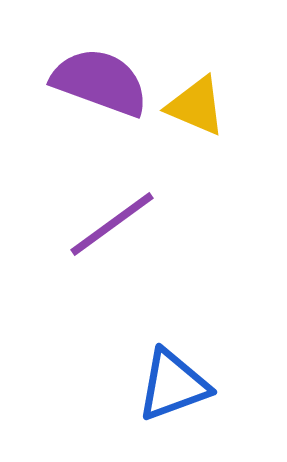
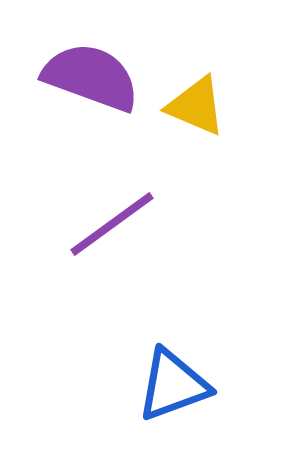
purple semicircle: moved 9 px left, 5 px up
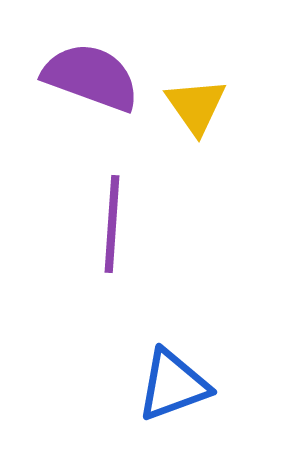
yellow triangle: rotated 32 degrees clockwise
purple line: rotated 50 degrees counterclockwise
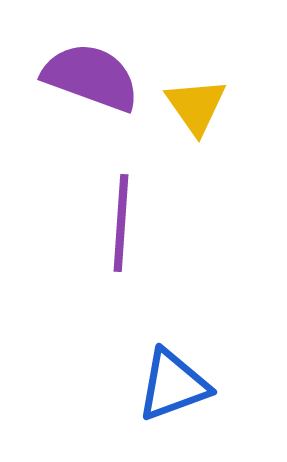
purple line: moved 9 px right, 1 px up
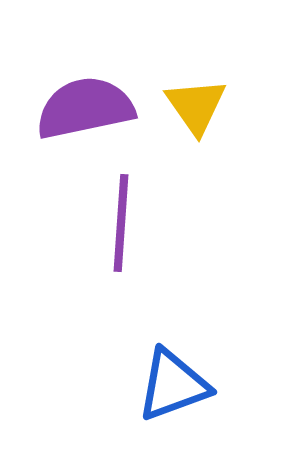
purple semicircle: moved 6 px left, 31 px down; rotated 32 degrees counterclockwise
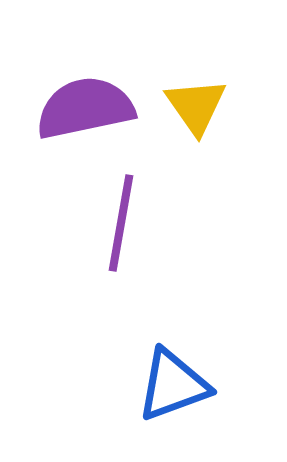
purple line: rotated 6 degrees clockwise
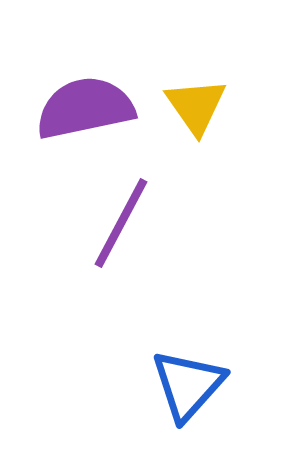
purple line: rotated 18 degrees clockwise
blue triangle: moved 15 px right; rotated 28 degrees counterclockwise
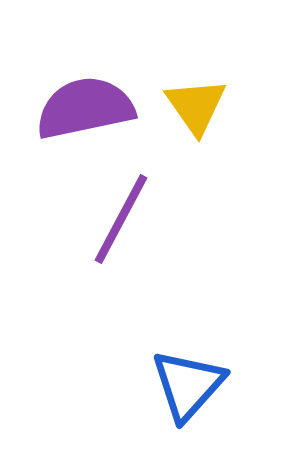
purple line: moved 4 px up
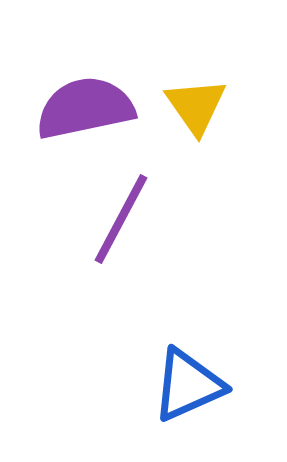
blue triangle: rotated 24 degrees clockwise
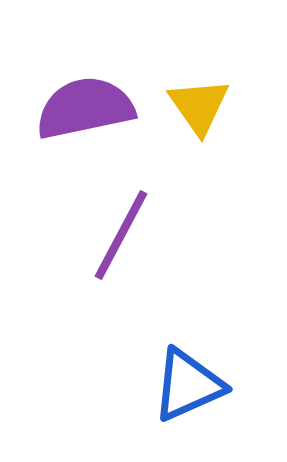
yellow triangle: moved 3 px right
purple line: moved 16 px down
